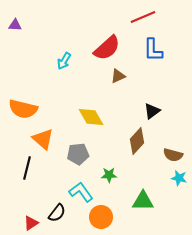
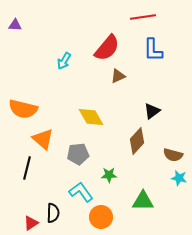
red line: rotated 15 degrees clockwise
red semicircle: rotated 8 degrees counterclockwise
black semicircle: moved 4 px left; rotated 36 degrees counterclockwise
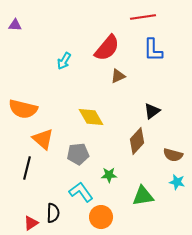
cyan star: moved 2 px left, 4 px down
green triangle: moved 5 px up; rotated 10 degrees counterclockwise
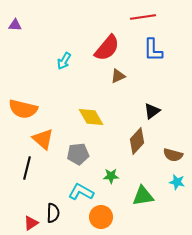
green star: moved 2 px right, 1 px down
cyan L-shape: rotated 25 degrees counterclockwise
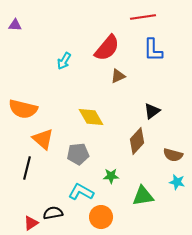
black semicircle: rotated 102 degrees counterclockwise
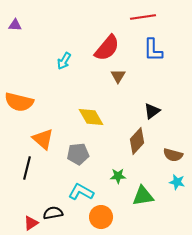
brown triangle: rotated 35 degrees counterclockwise
orange semicircle: moved 4 px left, 7 px up
green star: moved 7 px right
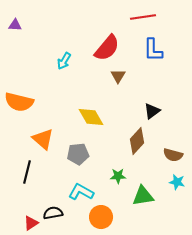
black line: moved 4 px down
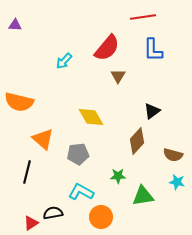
cyan arrow: rotated 12 degrees clockwise
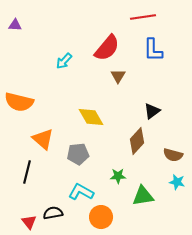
red triangle: moved 2 px left, 1 px up; rotated 35 degrees counterclockwise
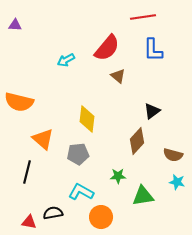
cyan arrow: moved 2 px right, 1 px up; rotated 18 degrees clockwise
brown triangle: rotated 21 degrees counterclockwise
yellow diamond: moved 4 px left, 2 px down; rotated 36 degrees clockwise
red triangle: rotated 42 degrees counterclockwise
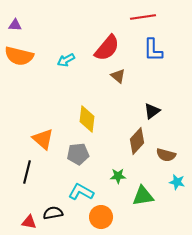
orange semicircle: moved 46 px up
brown semicircle: moved 7 px left
